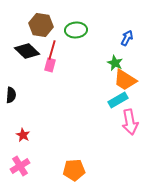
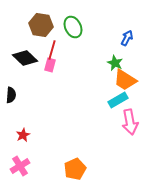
green ellipse: moved 3 px left, 3 px up; rotated 70 degrees clockwise
black diamond: moved 2 px left, 7 px down
red star: rotated 16 degrees clockwise
orange pentagon: moved 1 px right, 1 px up; rotated 20 degrees counterclockwise
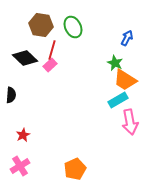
pink rectangle: rotated 32 degrees clockwise
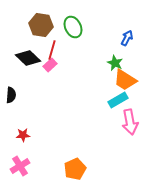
black diamond: moved 3 px right
red star: rotated 24 degrees clockwise
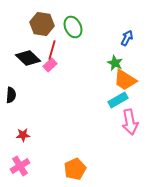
brown hexagon: moved 1 px right, 1 px up
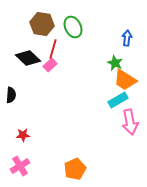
blue arrow: rotated 21 degrees counterclockwise
red line: moved 1 px right, 1 px up
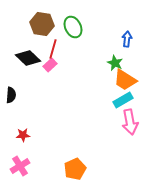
blue arrow: moved 1 px down
cyan rectangle: moved 5 px right
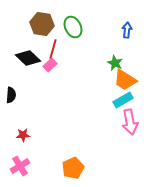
blue arrow: moved 9 px up
orange pentagon: moved 2 px left, 1 px up
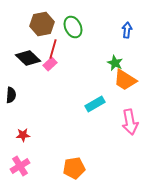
brown hexagon: rotated 20 degrees counterclockwise
pink rectangle: moved 1 px up
cyan rectangle: moved 28 px left, 4 px down
orange pentagon: moved 1 px right; rotated 15 degrees clockwise
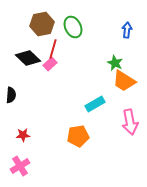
orange trapezoid: moved 1 px left, 1 px down
orange pentagon: moved 4 px right, 32 px up
